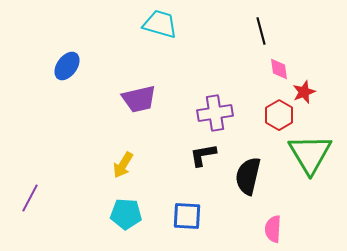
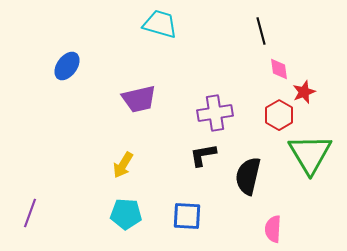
purple line: moved 15 px down; rotated 8 degrees counterclockwise
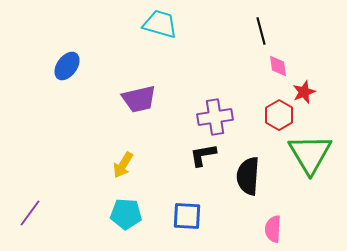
pink diamond: moved 1 px left, 3 px up
purple cross: moved 4 px down
black semicircle: rotated 9 degrees counterclockwise
purple line: rotated 16 degrees clockwise
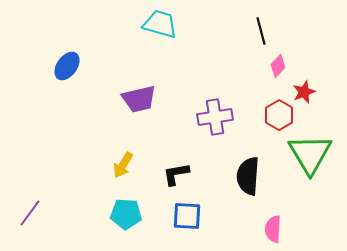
pink diamond: rotated 50 degrees clockwise
black L-shape: moved 27 px left, 19 px down
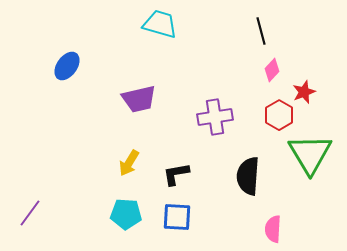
pink diamond: moved 6 px left, 4 px down
yellow arrow: moved 6 px right, 2 px up
blue square: moved 10 px left, 1 px down
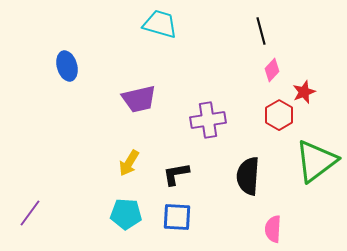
blue ellipse: rotated 52 degrees counterclockwise
purple cross: moved 7 px left, 3 px down
green triangle: moved 6 px right, 7 px down; rotated 24 degrees clockwise
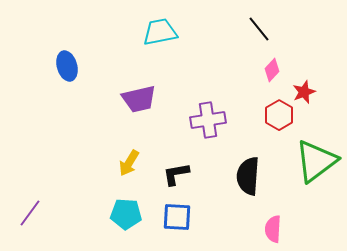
cyan trapezoid: moved 8 px down; rotated 27 degrees counterclockwise
black line: moved 2 px left, 2 px up; rotated 24 degrees counterclockwise
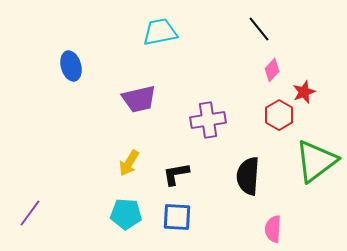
blue ellipse: moved 4 px right
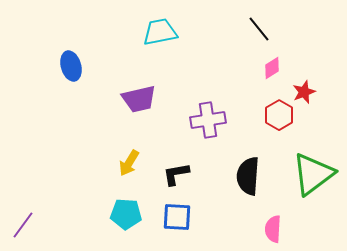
pink diamond: moved 2 px up; rotated 15 degrees clockwise
green triangle: moved 3 px left, 13 px down
purple line: moved 7 px left, 12 px down
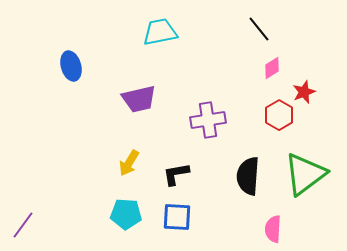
green triangle: moved 8 px left
